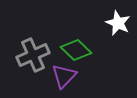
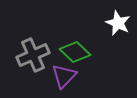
green diamond: moved 1 px left, 2 px down
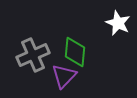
green diamond: rotated 52 degrees clockwise
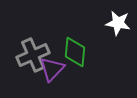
white star: rotated 15 degrees counterclockwise
purple triangle: moved 12 px left, 7 px up
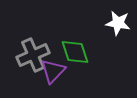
green diamond: rotated 24 degrees counterclockwise
purple triangle: moved 1 px right, 2 px down
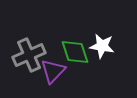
white star: moved 16 px left, 23 px down
gray cross: moved 4 px left
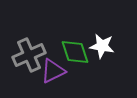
purple triangle: rotated 20 degrees clockwise
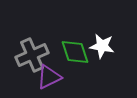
gray cross: moved 3 px right
purple triangle: moved 4 px left, 6 px down
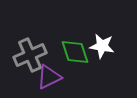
gray cross: moved 2 px left
